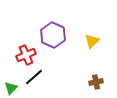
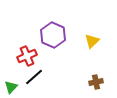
red cross: moved 1 px right, 1 px down
green triangle: moved 1 px up
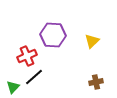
purple hexagon: rotated 20 degrees counterclockwise
green triangle: moved 2 px right
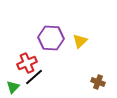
purple hexagon: moved 2 px left, 3 px down
yellow triangle: moved 12 px left
red cross: moved 7 px down
brown cross: moved 2 px right; rotated 32 degrees clockwise
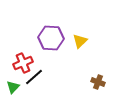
red cross: moved 4 px left
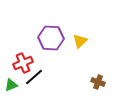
green triangle: moved 2 px left, 2 px up; rotated 24 degrees clockwise
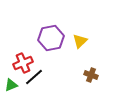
purple hexagon: rotated 15 degrees counterclockwise
brown cross: moved 7 px left, 7 px up
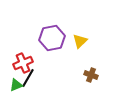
purple hexagon: moved 1 px right
black line: moved 6 px left, 1 px down; rotated 18 degrees counterclockwise
green triangle: moved 5 px right
